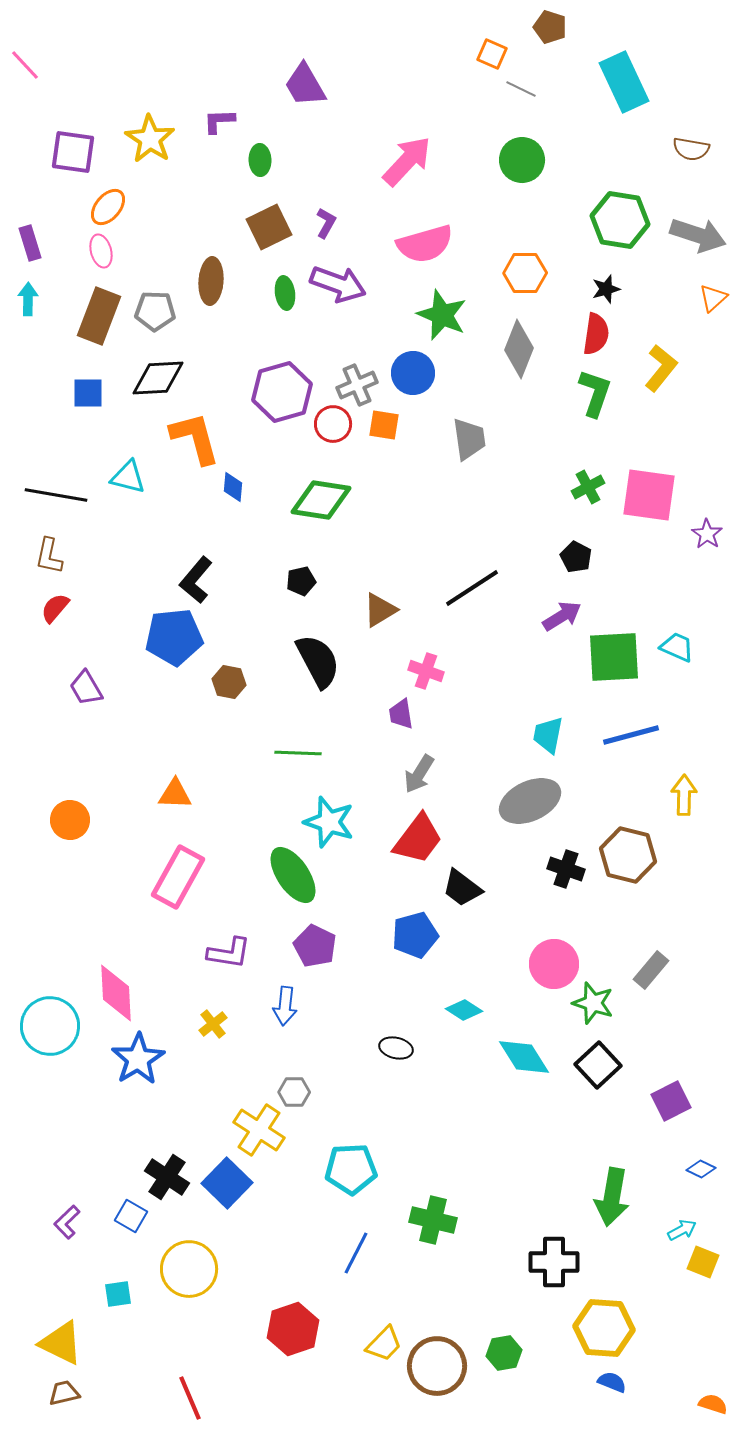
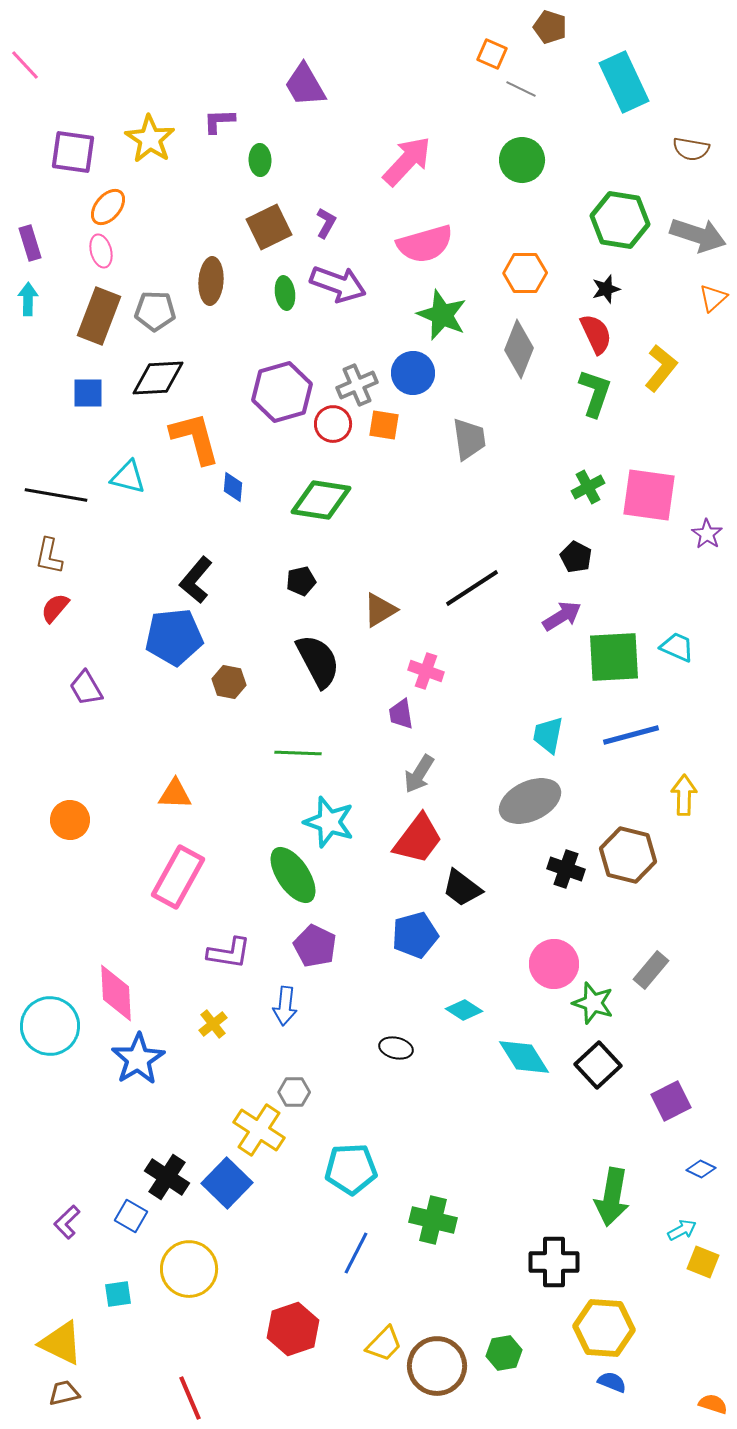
red semicircle at (596, 334): rotated 33 degrees counterclockwise
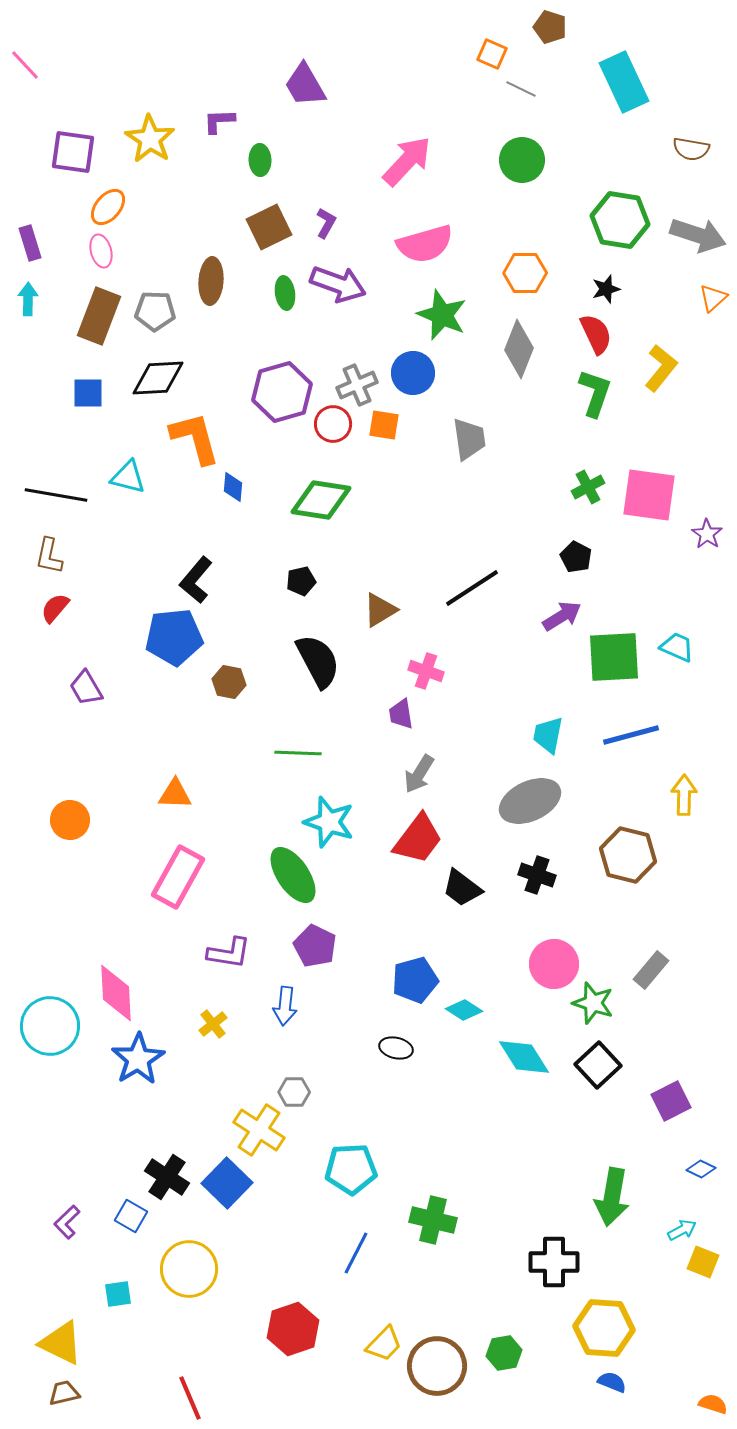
black cross at (566, 869): moved 29 px left, 6 px down
blue pentagon at (415, 935): moved 45 px down
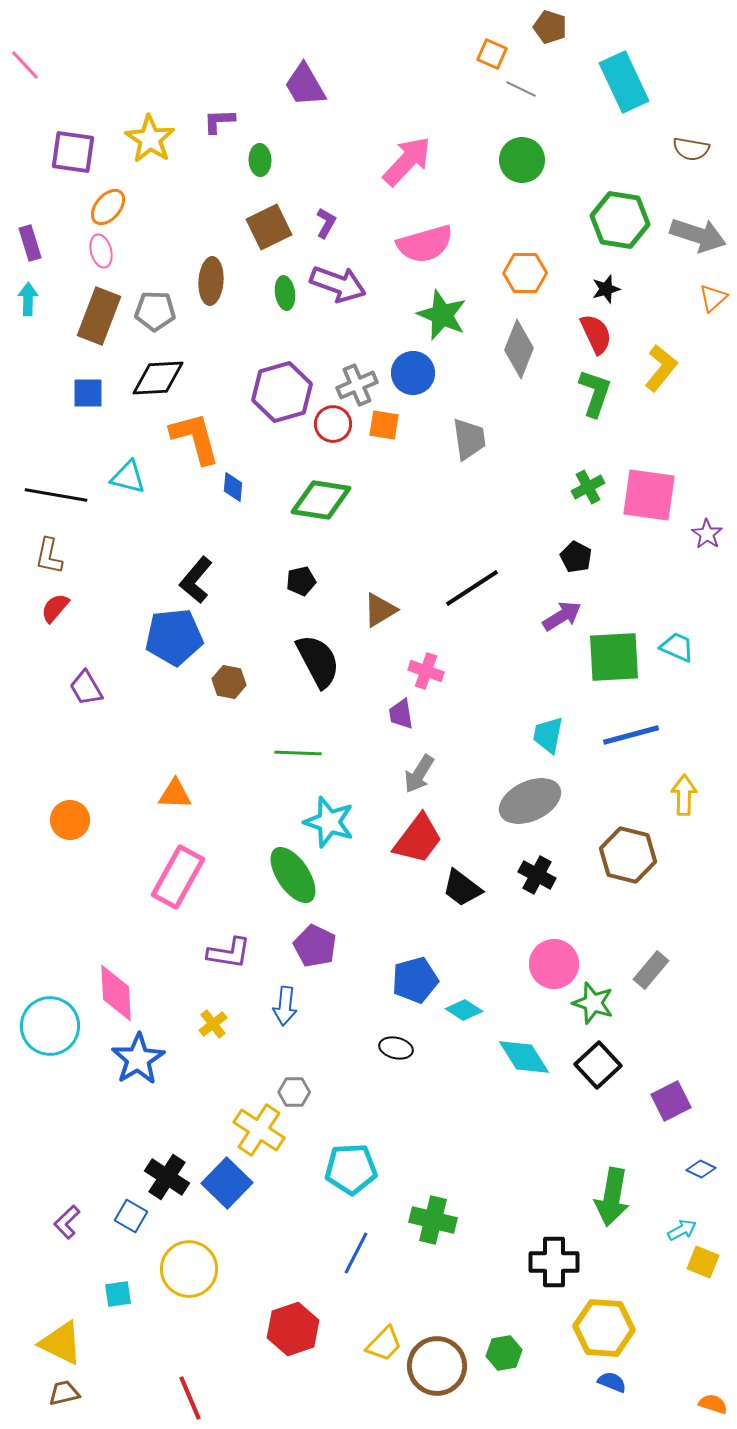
black cross at (537, 875): rotated 9 degrees clockwise
